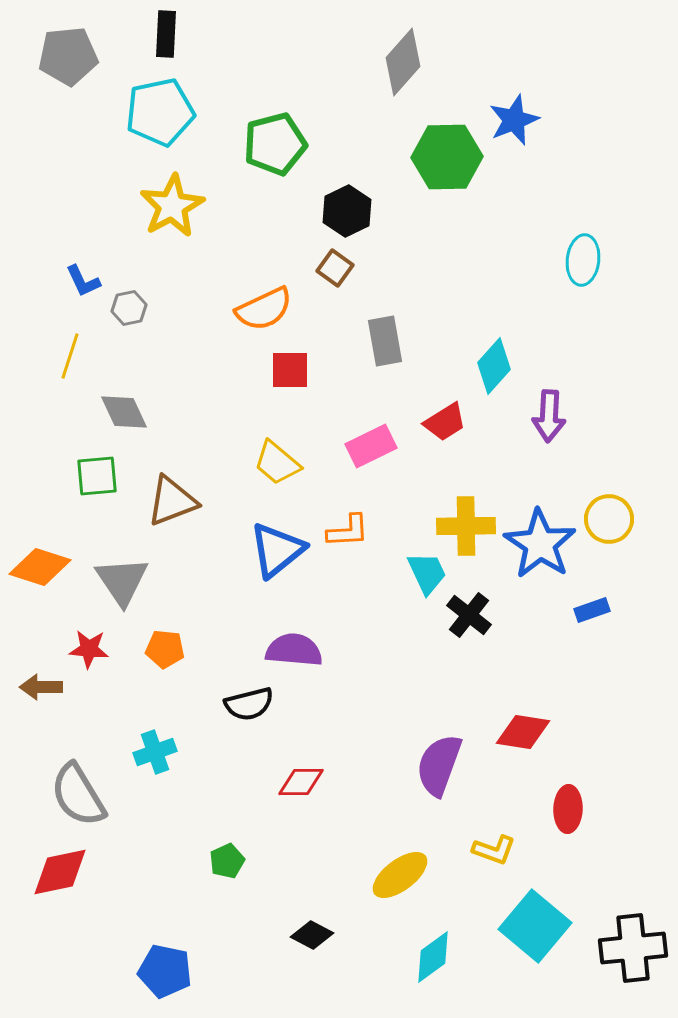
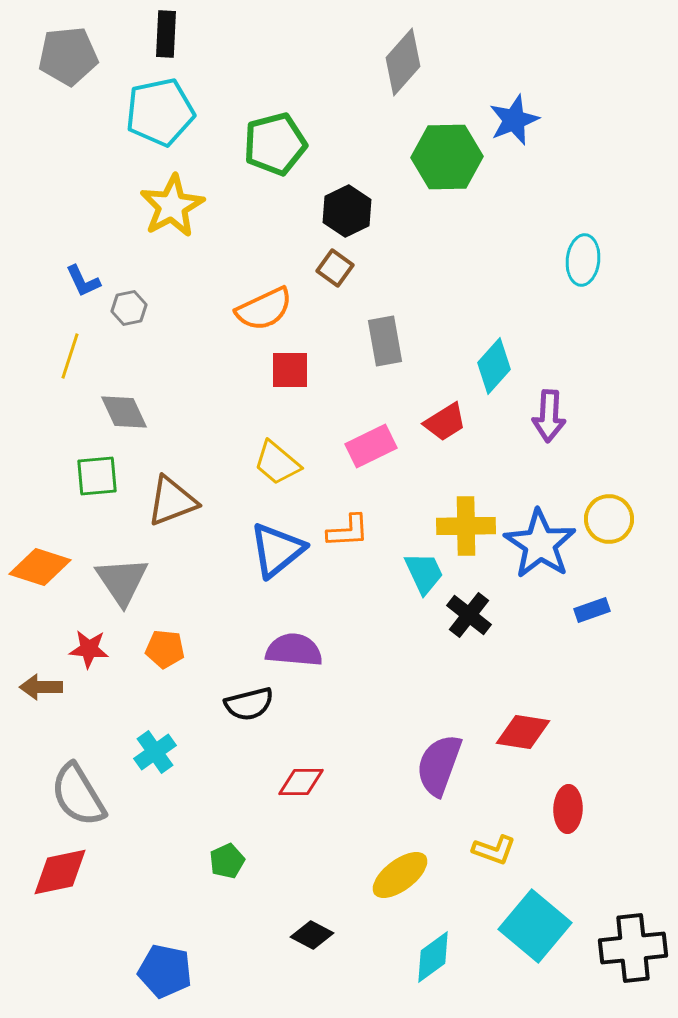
cyan trapezoid at (427, 573): moved 3 px left
cyan cross at (155, 752): rotated 15 degrees counterclockwise
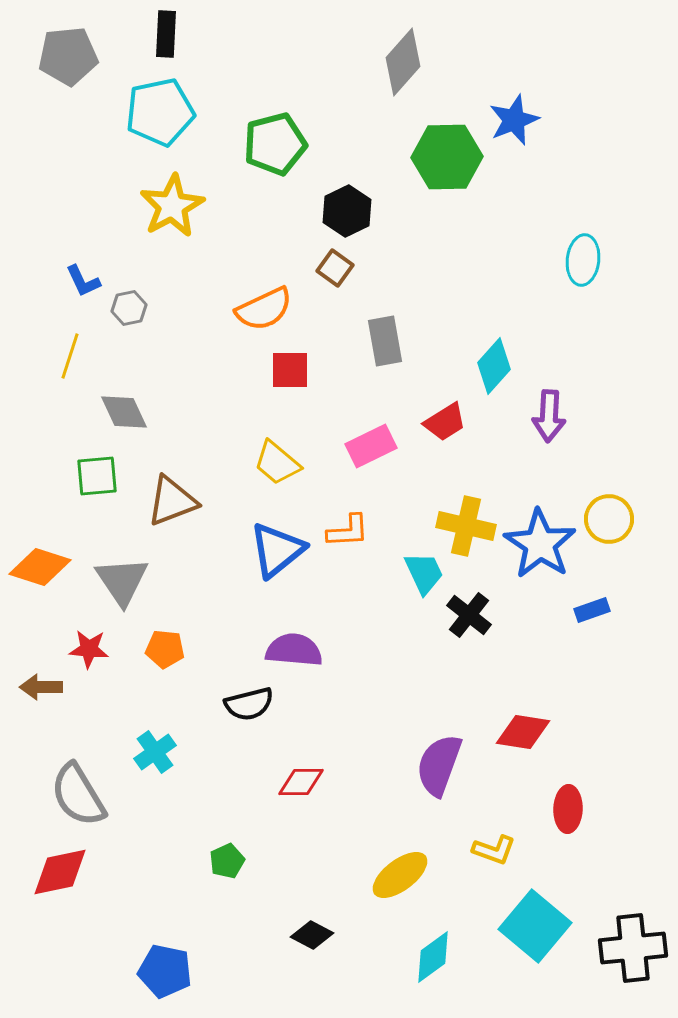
yellow cross at (466, 526): rotated 14 degrees clockwise
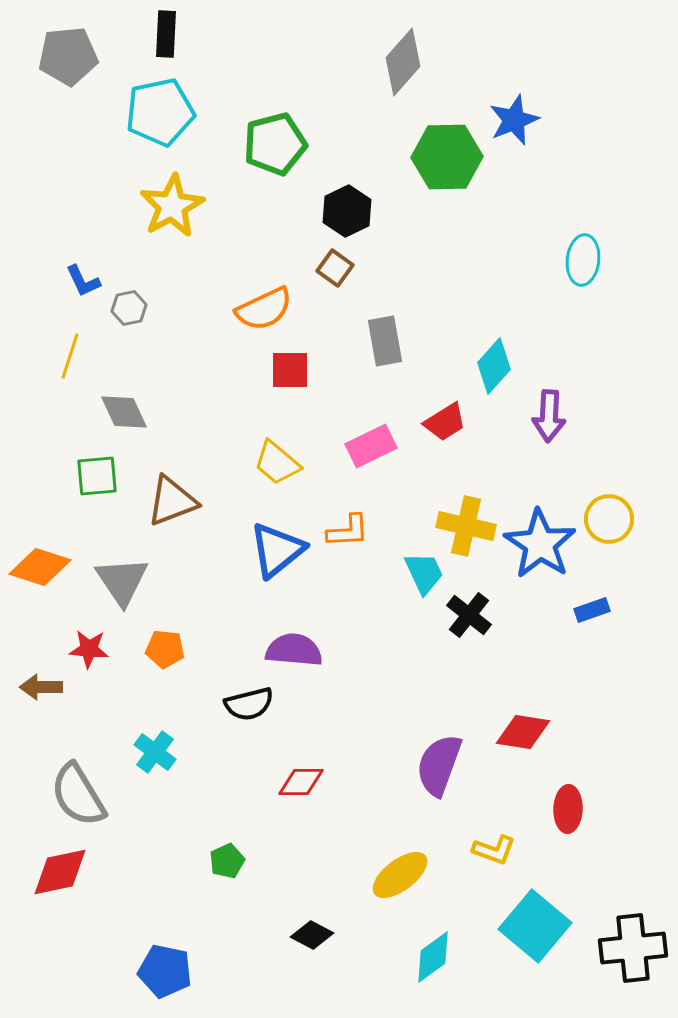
cyan cross at (155, 752): rotated 18 degrees counterclockwise
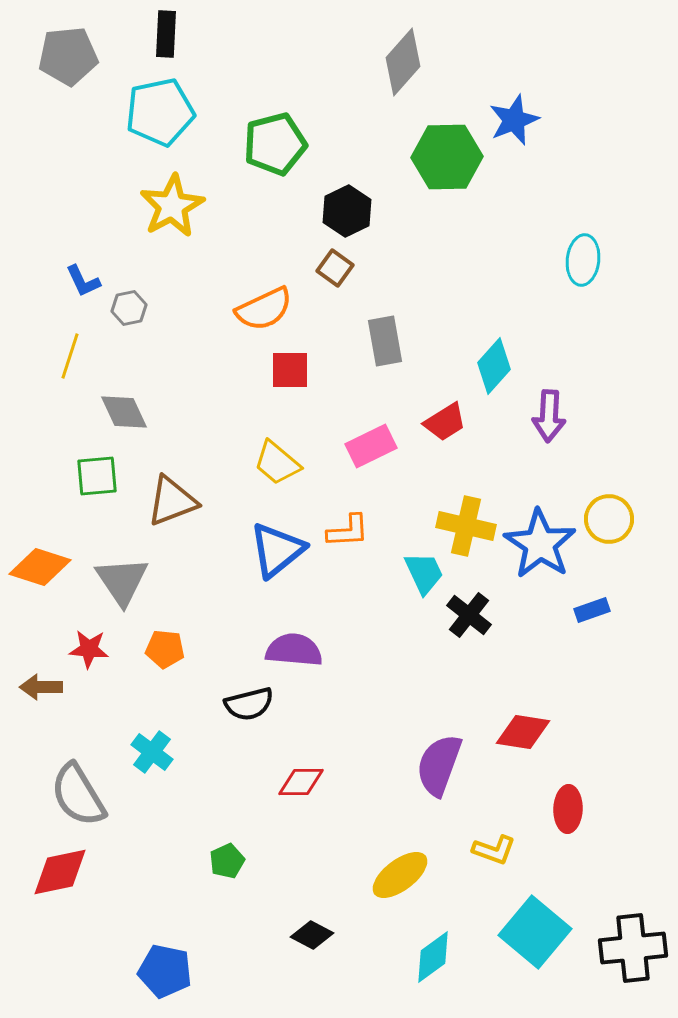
cyan cross at (155, 752): moved 3 px left
cyan square at (535, 926): moved 6 px down
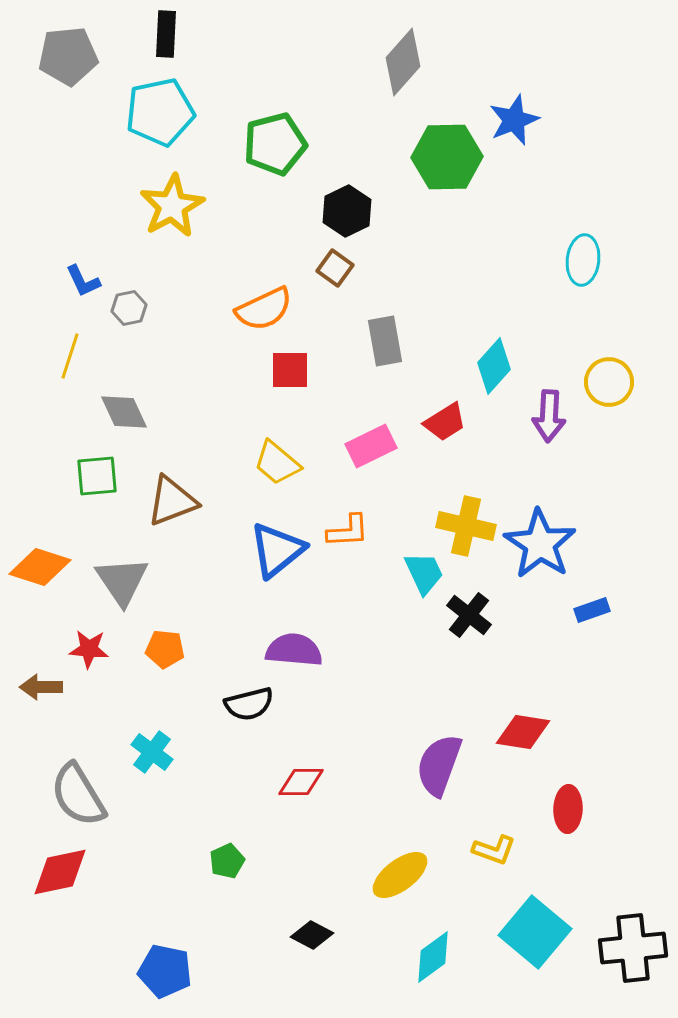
yellow circle at (609, 519): moved 137 px up
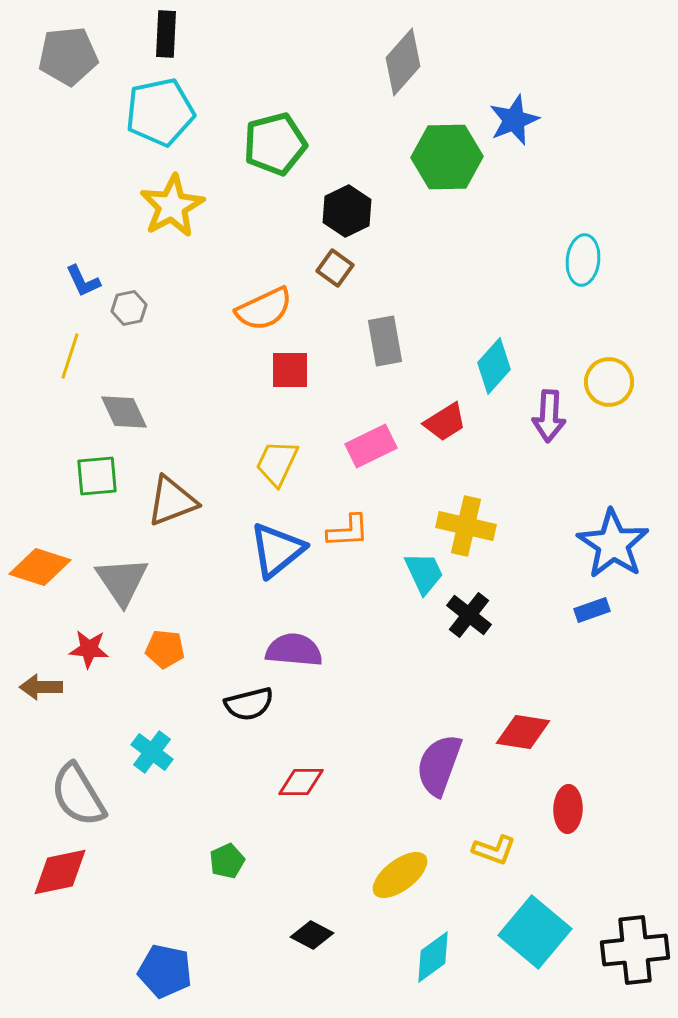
yellow trapezoid at (277, 463): rotated 75 degrees clockwise
blue star at (540, 544): moved 73 px right
black cross at (633, 948): moved 2 px right, 2 px down
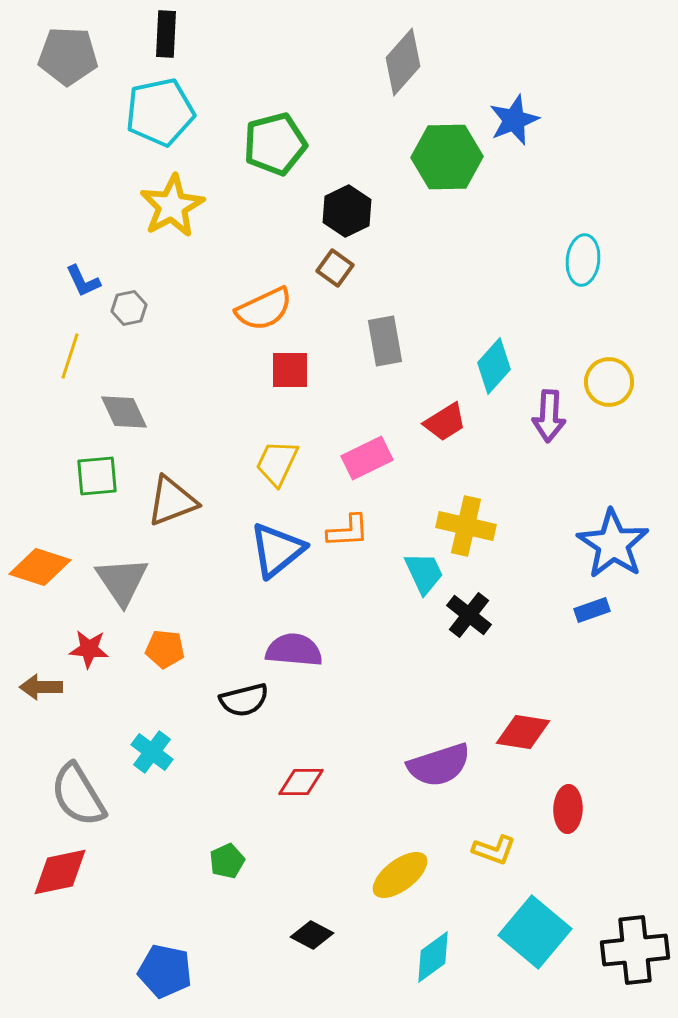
gray pentagon at (68, 56): rotated 8 degrees clockwise
pink rectangle at (371, 446): moved 4 px left, 12 px down
black semicircle at (249, 704): moved 5 px left, 4 px up
purple semicircle at (439, 765): rotated 128 degrees counterclockwise
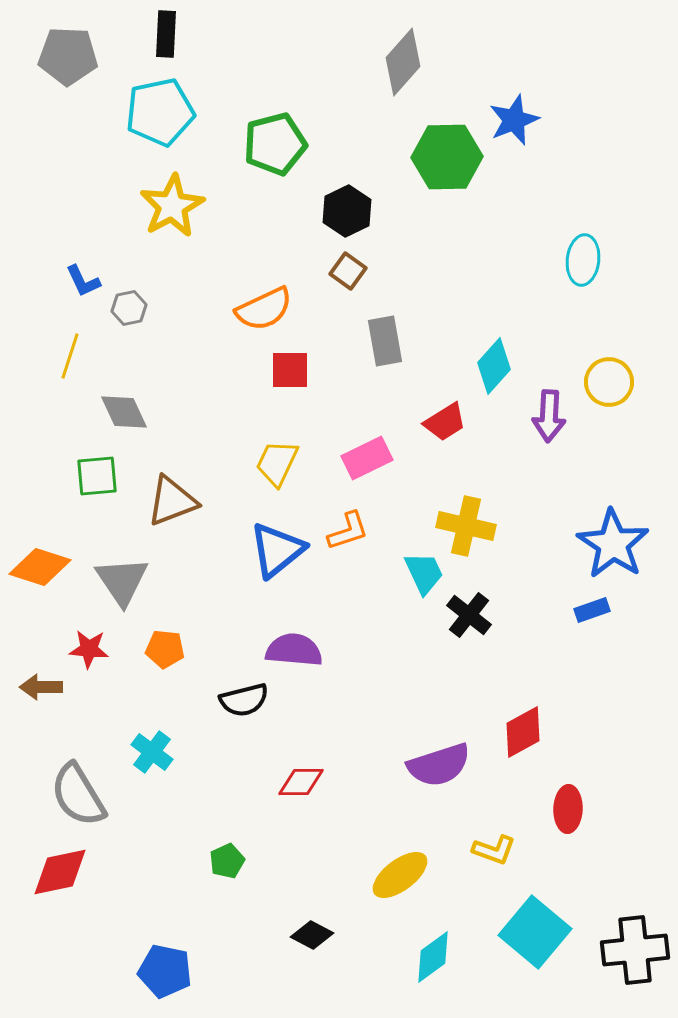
brown square at (335, 268): moved 13 px right, 3 px down
orange L-shape at (348, 531): rotated 15 degrees counterclockwise
red diamond at (523, 732): rotated 38 degrees counterclockwise
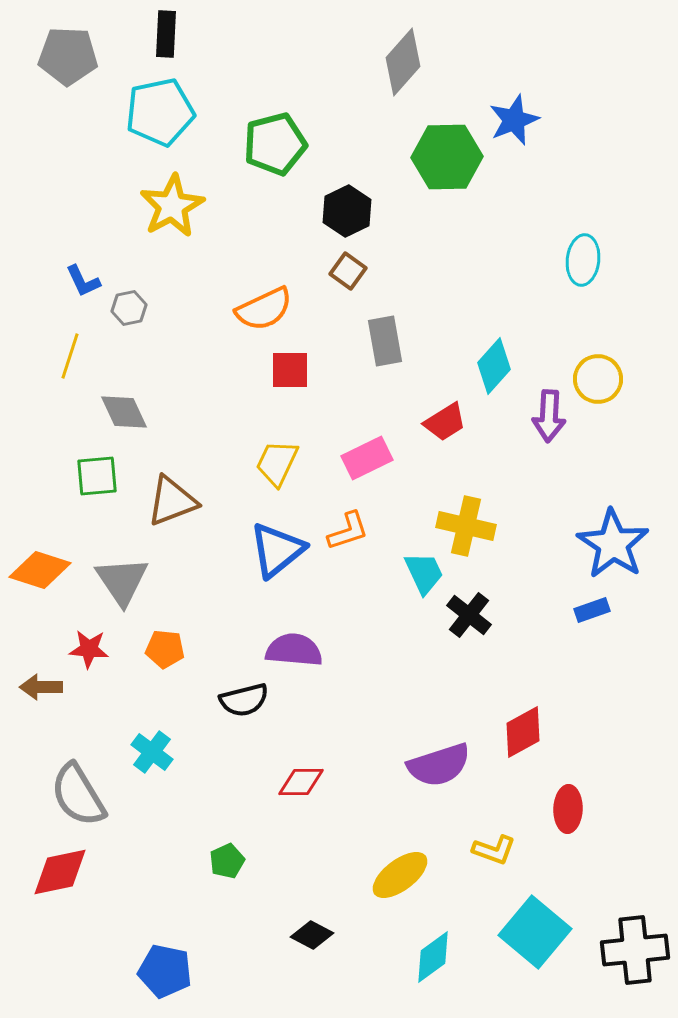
yellow circle at (609, 382): moved 11 px left, 3 px up
orange diamond at (40, 567): moved 3 px down
